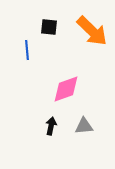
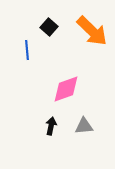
black square: rotated 36 degrees clockwise
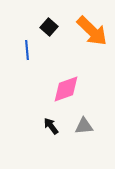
black arrow: rotated 48 degrees counterclockwise
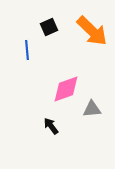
black square: rotated 24 degrees clockwise
gray triangle: moved 8 px right, 17 px up
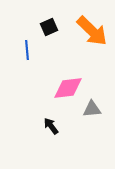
pink diamond: moved 2 px right, 1 px up; rotated 12 degrees clockwise
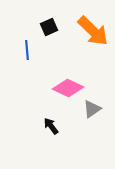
orange arrow: moved 1 px right
pink diamond: rotated 32 degrees clockwise
gray triangle: rotated 30 degrees counterclockwise
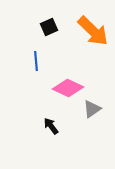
blue line: moved 9 px right, 11 px down
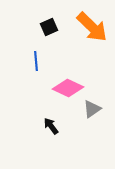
orange arrow: moved 1 px left, 4 px up
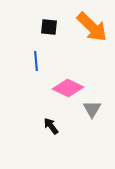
black square: rotated 30 degrees clockwise
gray triangle: rotated 24 degrees counterclockwise
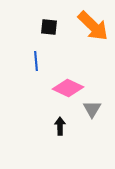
orange arrow: moved 1 px right, 1 px up
black arrow: moved 9 px right; rotated 36 degrees clockwise
